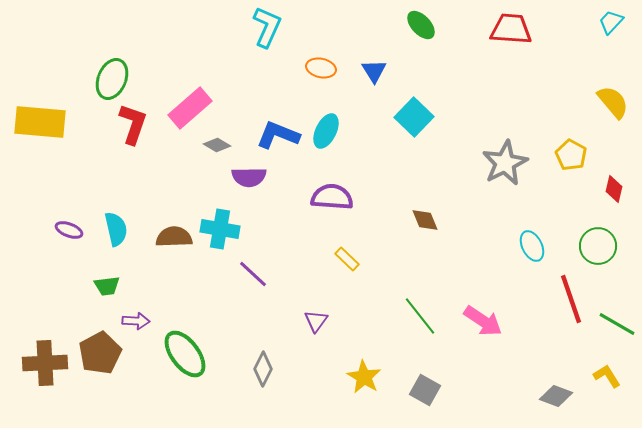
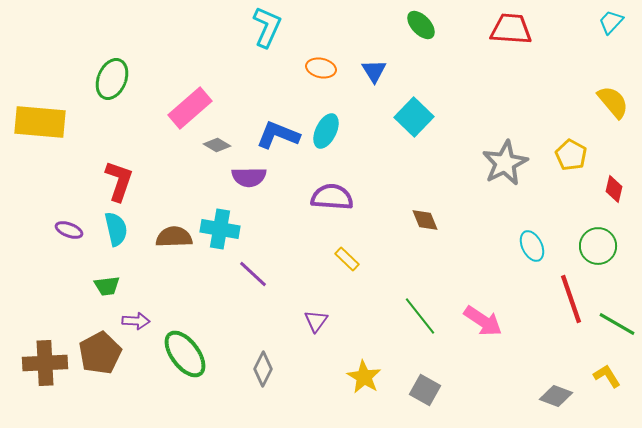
red L-shape at (133, 124): moved 14 px left, 57 px down
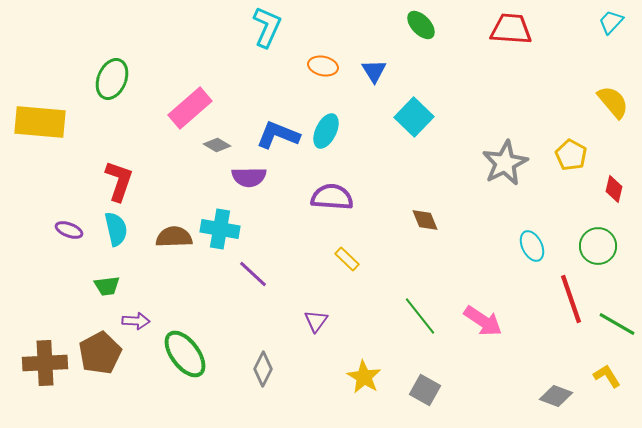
orange ellipse at (321, 68): moved 2 px right, 2 px up
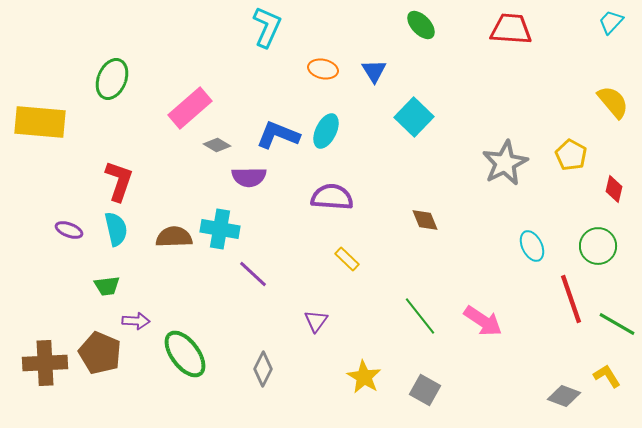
orange ellipse at (323, 66): moved 3 px down
brown pentagon at (100, 353): rotated 21 degrees counterclockwise
gray diamond at (556, 396): moved 8 px right
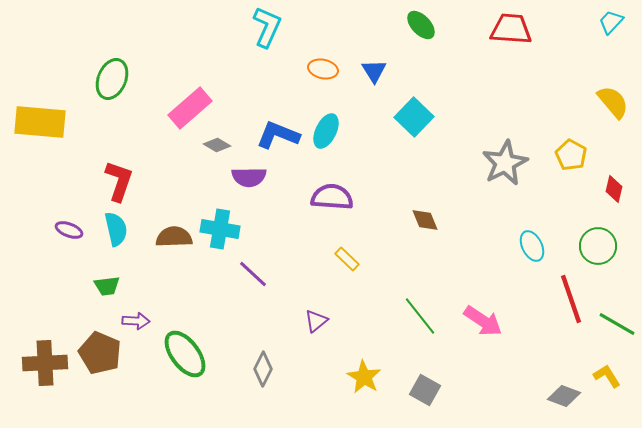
purple triangle at (316, 321): rotated 15 degrees clockwise
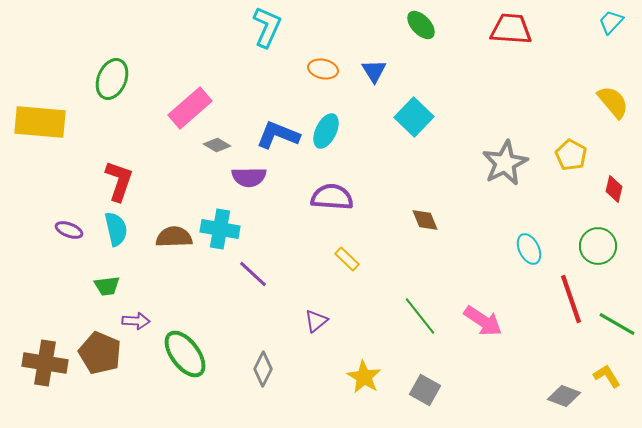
cyan ellipse at (532, 246): moved 3 px left, 3 px down
brown cross at (45, 363): rotated 12 degrees clockwise
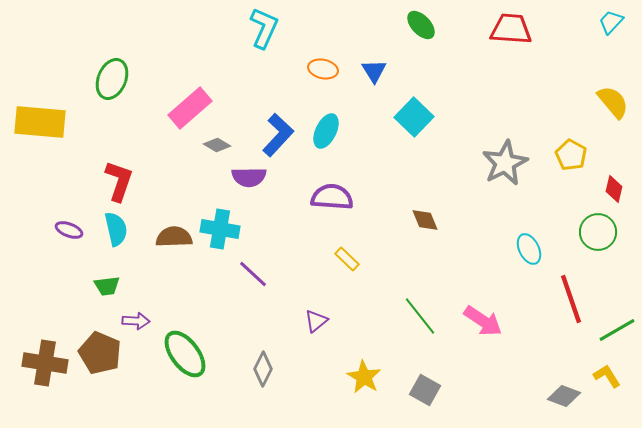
cyan L-shape at (267, 27): moved 3 px left, 1 px down
blue L-shape at (278, 135): rotated 111 degrees clockwise
green circle at (598, 246): moved 14 px up
green line at (617, 324): moved 6 px down; rotated 60 degrees counterclockwise
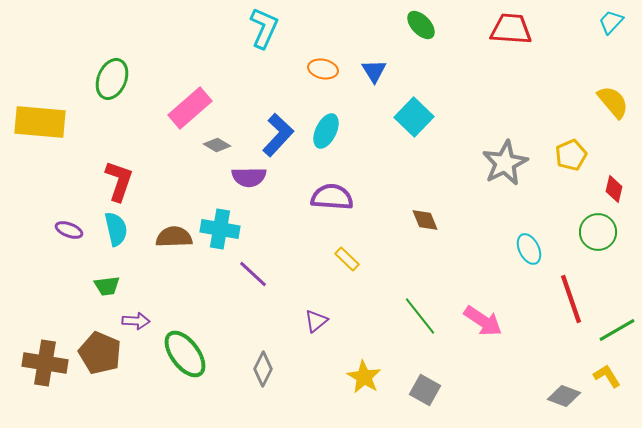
yellow pentagon at (571, 155): rotated 20 degrees clockwise
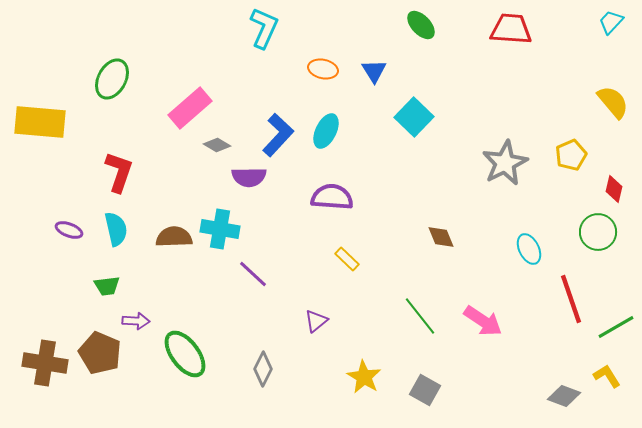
green ellipse at (112, 79): rotated 6 degrees clockwise
red L-shape at (119, 181): moved 9 px up
brown diamond at (425, 220): moved 16 px right, 17 px down
green line at (617, 330): moved 1 px left, 3 px up
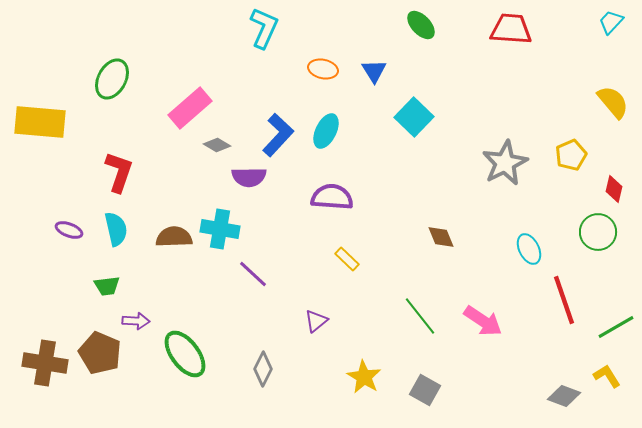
red line at (571, 299): moved 7 px left, 1 px down
